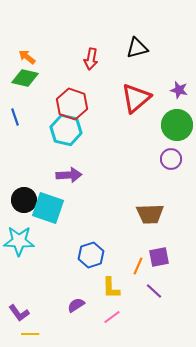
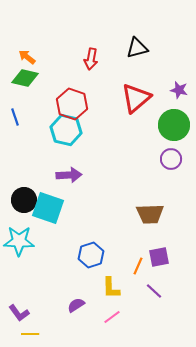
green circle: moved 3 px left
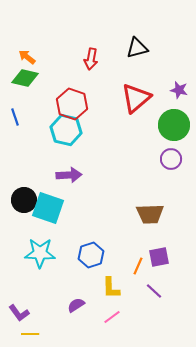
cyan star: moved 21 px right, 12 px down
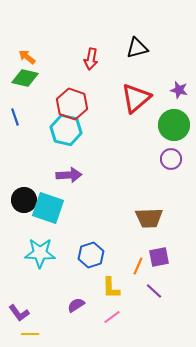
brown trapezoid: moved 1 px left, 4 px down
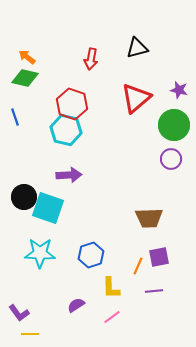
black circle: moved 3 px up
purple line: rotated 48 degrees counterclockwise
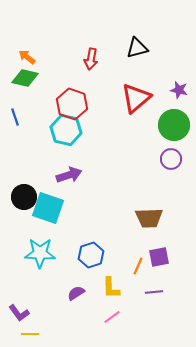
purple arrow: rotated 15 degrees counterclockwise
purple line: moved 1 px down
purple semicircle: moved 12 px up
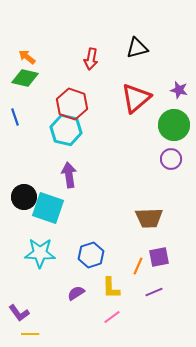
purple arrow: rotated 80 degrees counterclockwise
purple line: rotated 18 degrees counterclockwise
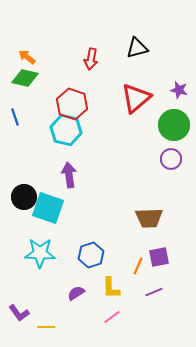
yellow line: moved 16 px right, 7 px up
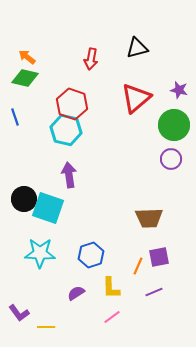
black circle: moved 2 px down
